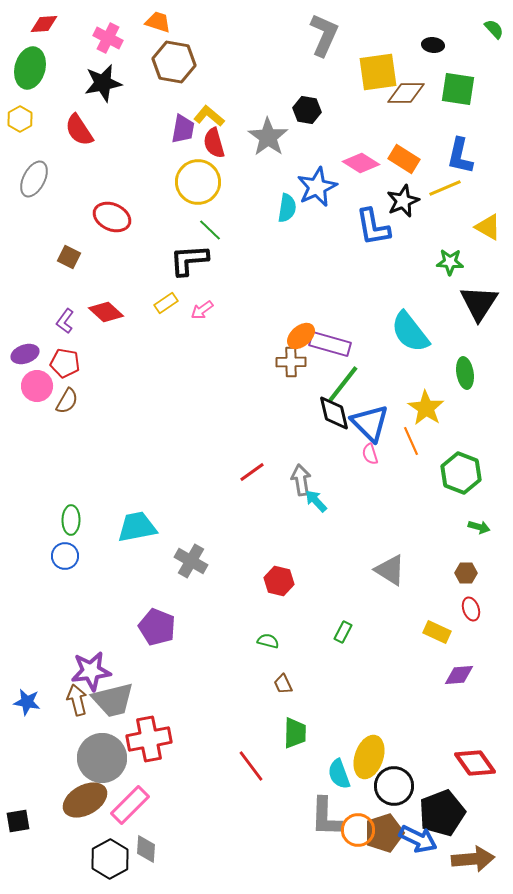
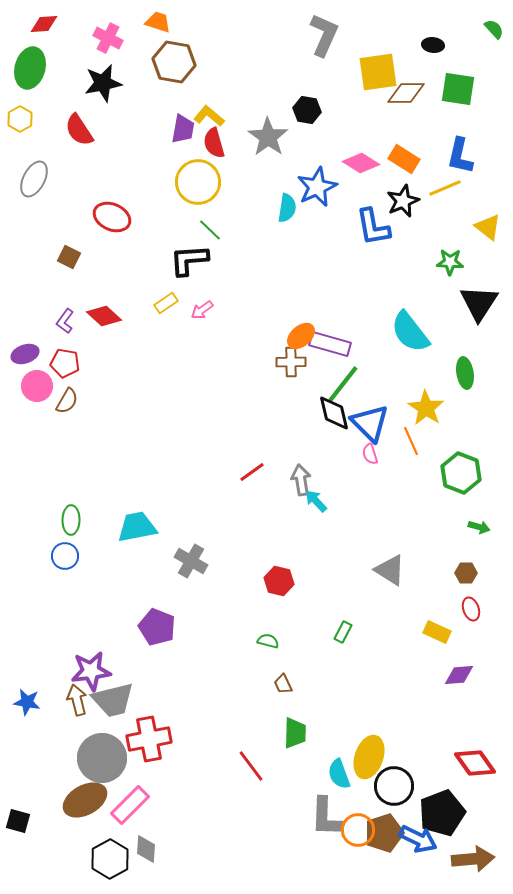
yellow triangle at (488, 227): rotated 8 degrees clockwise
red diamond at (106, 312): moved 2 px left, 4 px down
black square at (18, 821): rotated 25 degrees clockwise
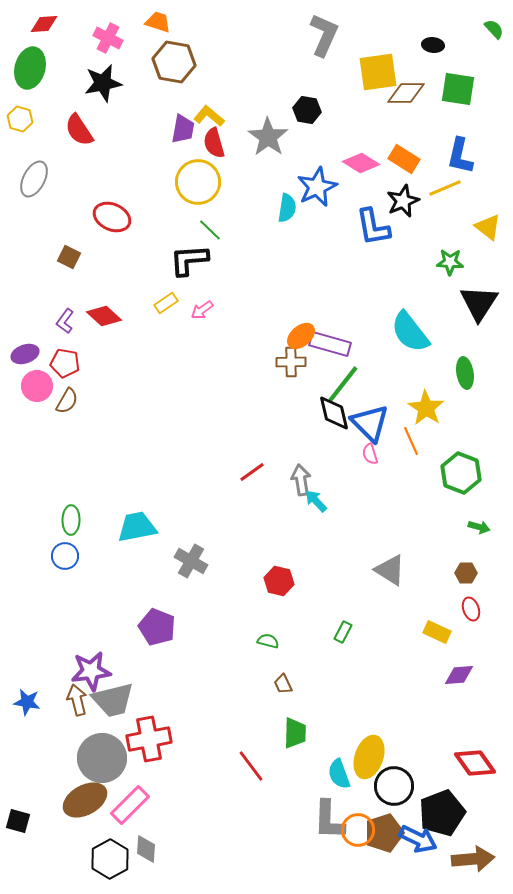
yellow hexagon at (20, 119): rotated 15 degrees counterclockwise
gray L-shape at (326, 817): moved 3 px right, 3 px down
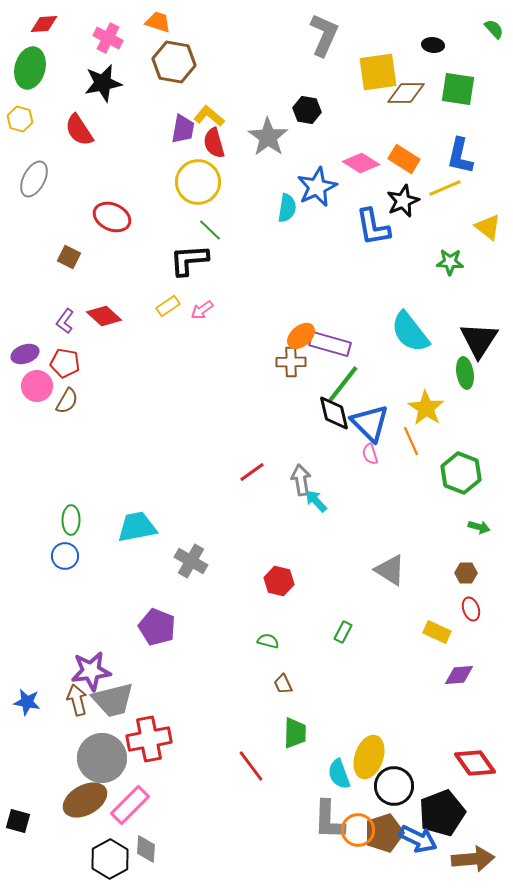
yellow rectangle at (166, 303): moved 2 px right, 3 px down
black triangle at (479, 303): moved 37 px down
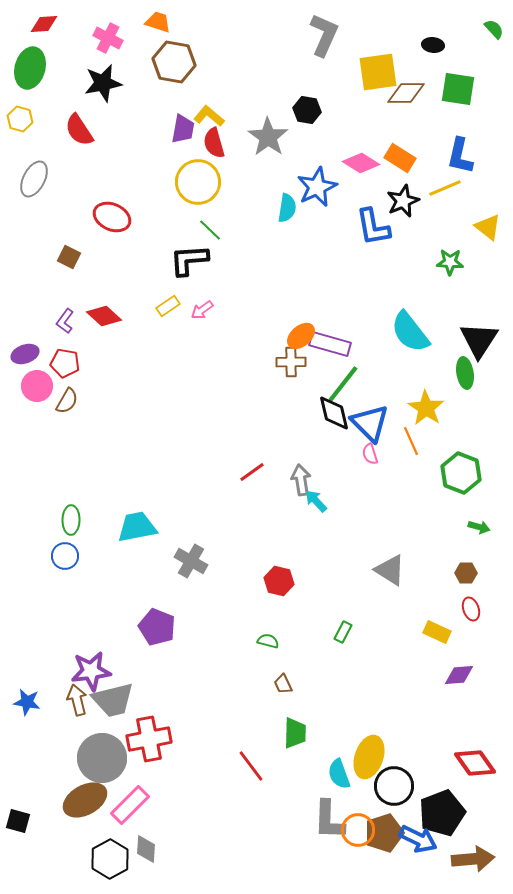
orange rectangle at (404, 159): moved 4 px left, 1 px up
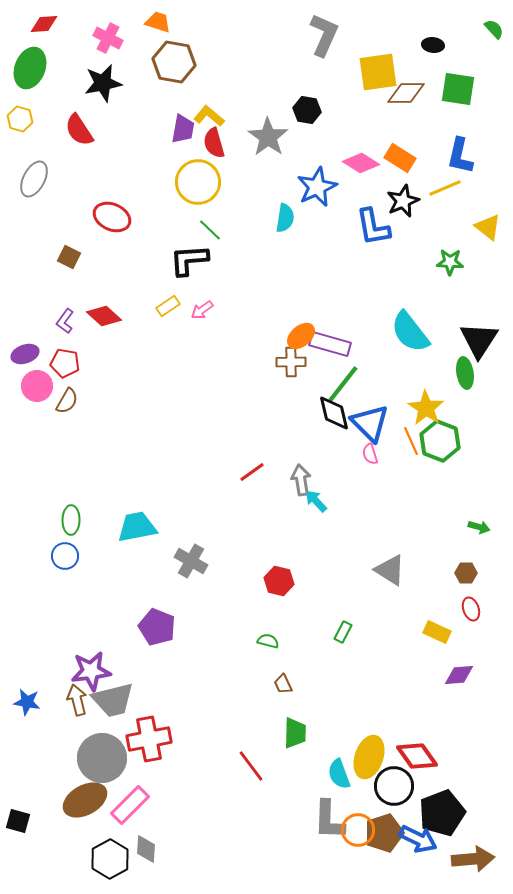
green ellipse at (30, 68): rotated 6 degrees clockwise
cyan semicircle at (287, 208): moved 2 px left, 10 px down
green hexagon at (461, 473): moved 21 px left, 32 px up
red diamond at (475, 763): moved 58 px left, 7 px up
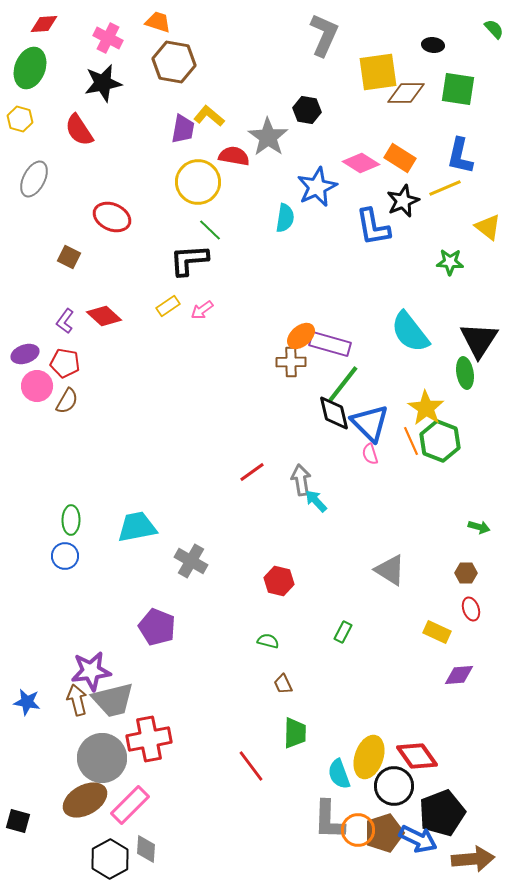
red semicircle at (214, 143): moved 20 px right, 13 px down; rotated 116 degrees clockwise
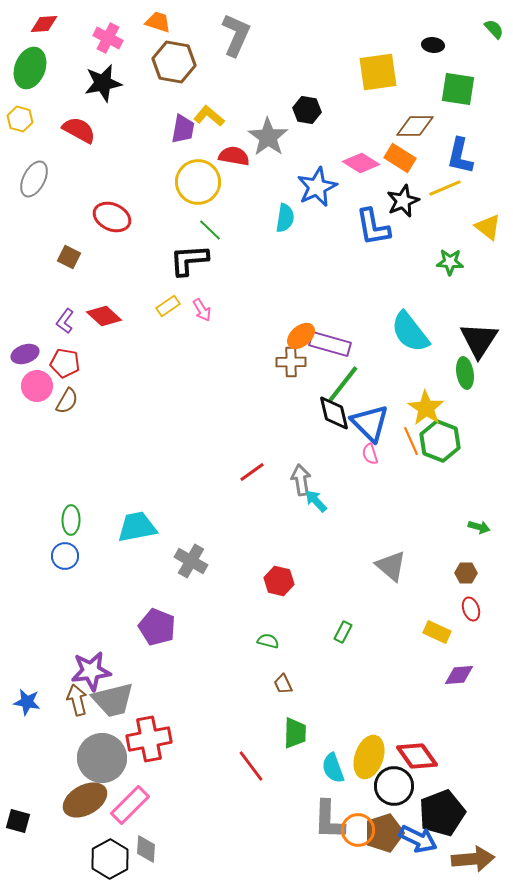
gray L-shape at (324, 35): moved 88 px left
brown diamond at (406, 93): moved 9 px right, 33 px down
red semicircle at (79, 130): rotated 152 degrees clockwise
pink arrow at (202, 310): rotated 85 degrees counterclockwise
gray triangle at (390, 570): moved 1 px right, 4 px up; rotated 8 degrees clockwise
cyan semicircle at (339, 774): moved 6 px left, 6 px up
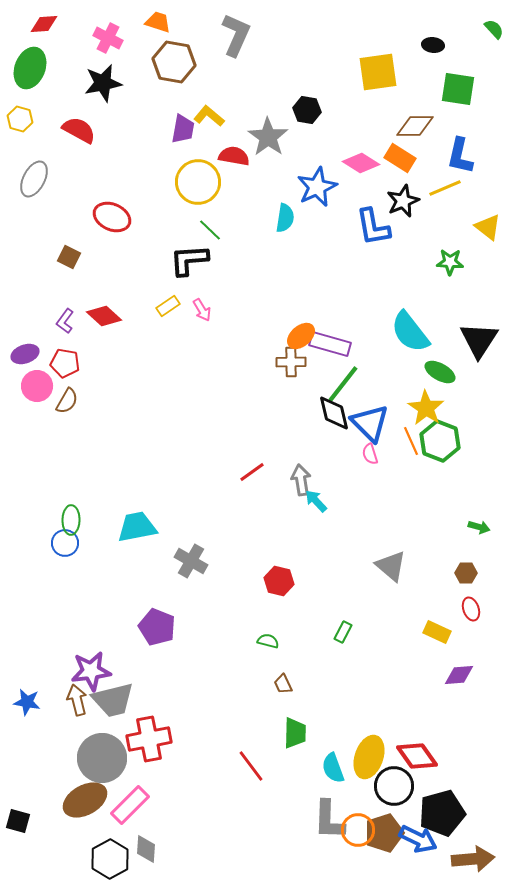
green ellipse at (465, 373): moved 25 px left, 1 px up; rotated 52 degrees counterclockwise
blue circle at (65, 556): moved 13 px up
black pentagon at (442, 813): rotated 6 degrees clockwise
